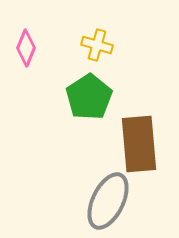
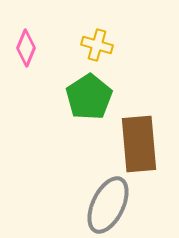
gray ellipse: moved 4 px down
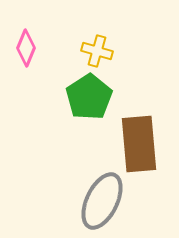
yellow cross: moved 6 px down
gray ellipse: moved 6 px left, 4 px up
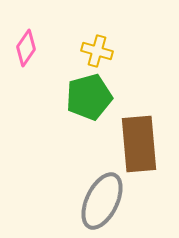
pink diamond: rotated 12 degrees clockwise
green pentagon: rotated 18 degrees clockwise
